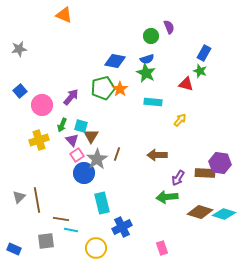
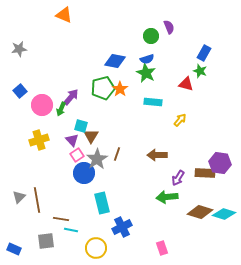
green arrow at (62, 125): moved 1 px left, 16 px up
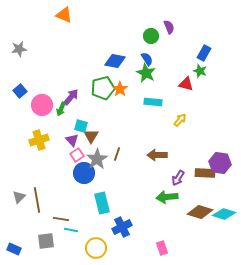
blue semicircle at (147, 59): rotated 104 degrees counterclockwise
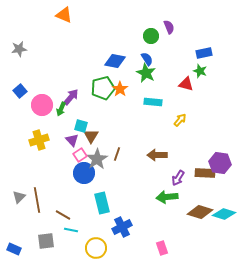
blue rectangle at (204, 53): rotated 49 degrees clockwise
pink square at (77, 155): moved 3 px right
brown line at (61, 219): moved 2 px right, 4 px up; rotated 21 degrees clockwise
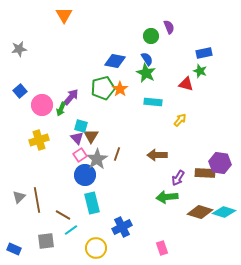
orange triangle at (64, 15): rotated 36 degrees clockwise
purple triangle at (72, 140): moved 5 px right, 2 px up
blue circle at (84, 173): moved 1 px right, 2 px down
cyan rectangle at (102, 203): moved 10 px left
cyan diamond at (224, 214): moved 2 px up
cyan line at (71, 230): rotated 48 degrees counterclockwise
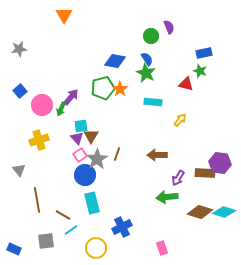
cyan square at (81, 126): rotated 24 degrees counterclockwise
gray triangle at (19, 197): moved 27 px up; rotated 24 degrees counterclockwise
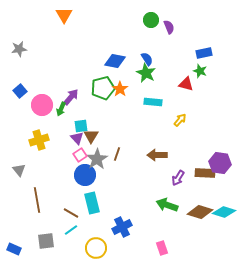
green circle at (151, 36): moved 16 px up
green arrow at (167, 197): moved 8 px down; rotated 25 degrees clockwise
brown line at (63, 215): moved 8 px right, 2 px up
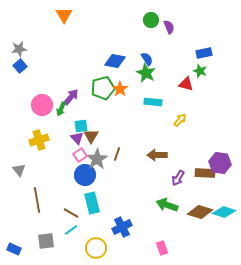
blue square at (20, 91): moved 25 px up
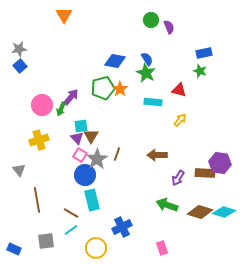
red triangle at (186, 84): moved 7 px left, 6 px down
pink square at (80, 155): rotated 24 degrees counterclockwise
cyan rectangle at (92, 203): moved 3 px up
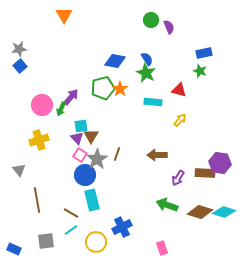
yellow circle at (96, 248): moved 6 px up
